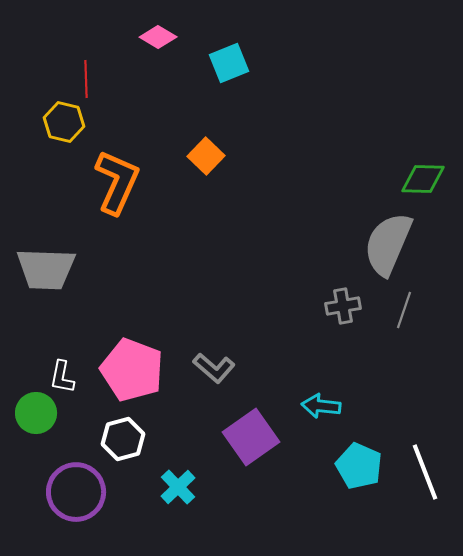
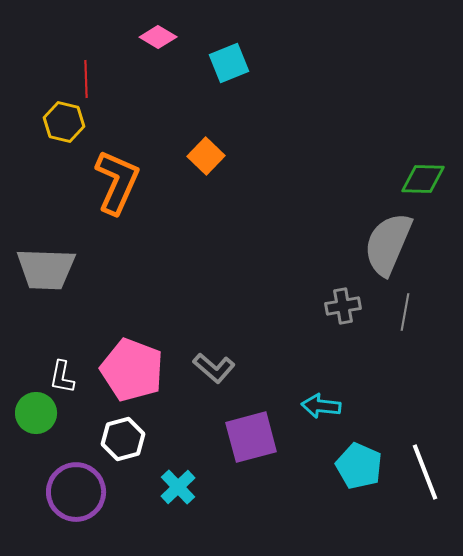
gray line: moved 1 px right, 2 px down; rotated 9 degrees counterclockwise
purple square: rotated 20 degrees clockwise
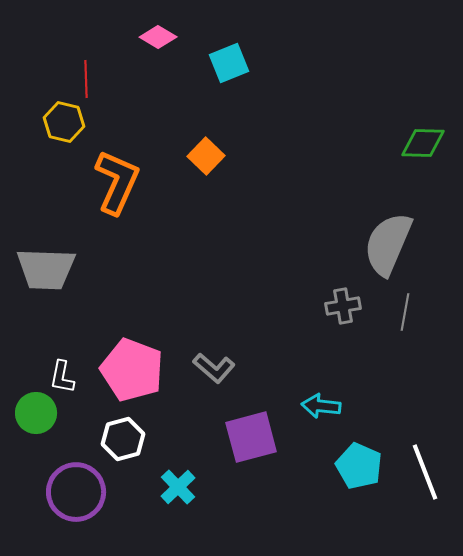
green diamond: moved 36 px up
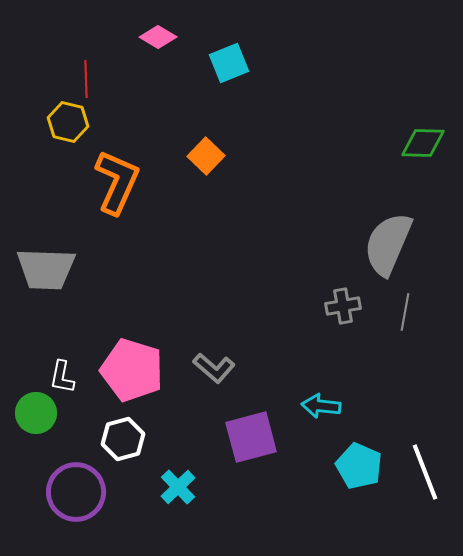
yellow hexagon: moved 4 px right
pink pentagon: rotated 4 degrees counterclockwise
